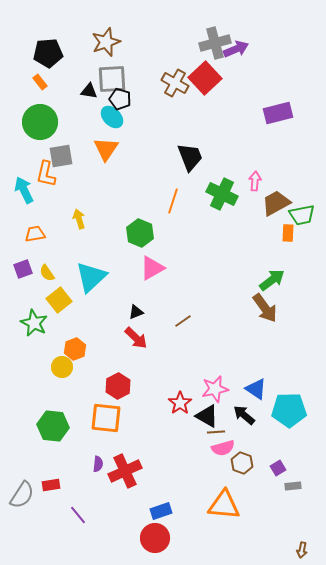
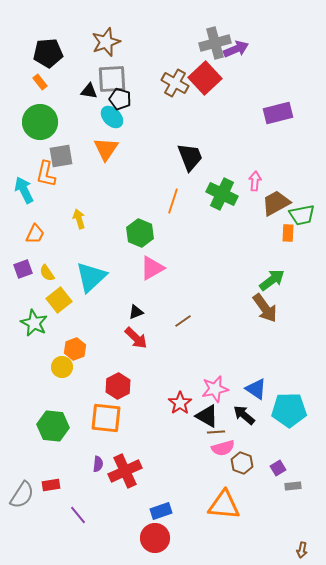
orange trapezoid at (35, 234): rotated 125 degrees clockwise
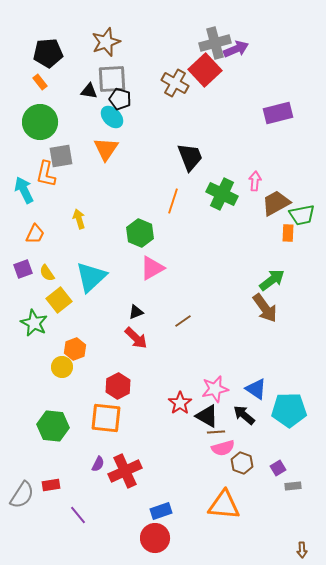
red square at (205, 78): moved 8 px up
purple semicircle at (98, 464): rotated 21 degrees clockwise
brown arrow at (302, 550): rotated 14 degrees counterclockwise
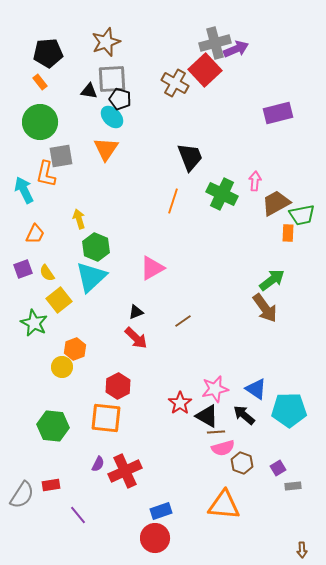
green hexagon at (140, 233): moved 44 px left, 14 px down
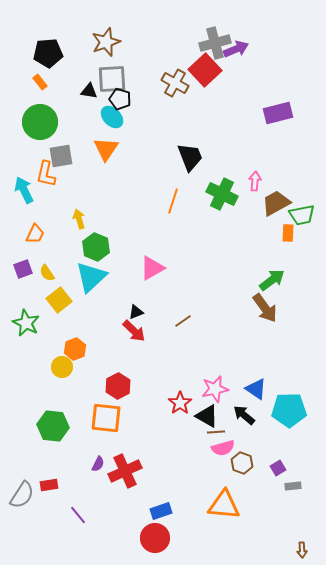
green star at (34, 323): moved 8 px left
red arrow at (136, 338): moved 2 px left, 7 px up
red rectangle at (51, 485): moved 2 px left
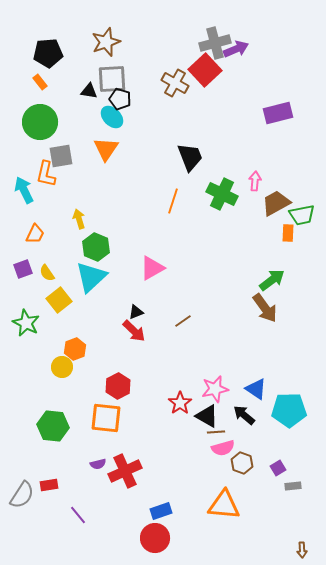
purple semicircle at (98, 464): rotated 49 degrees clockwise
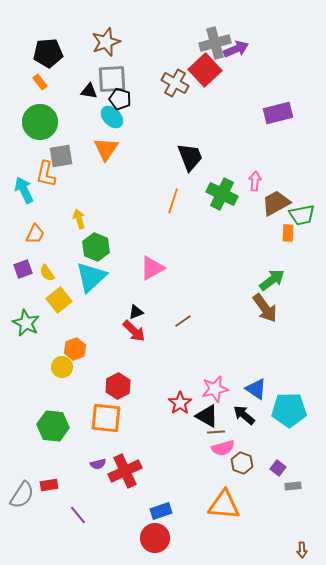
purple square at (278, 468): rotated 21 degrees counterclockwise
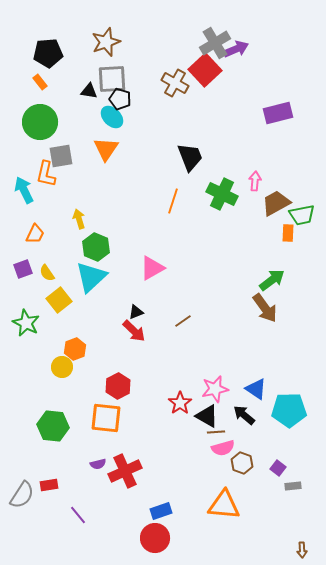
gray cross at (215, 43): rotated 16 degrees counterclockwise
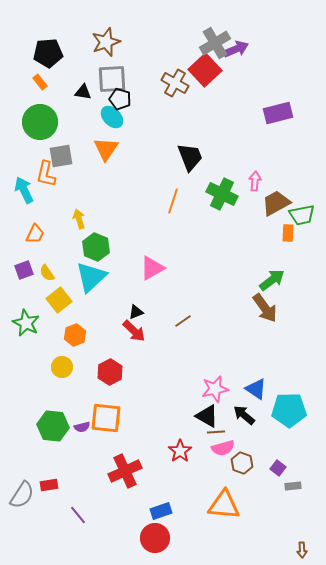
black triangle at (89, 91): moved 6 px left, 1 px down
purple square at (23, 269): moved 1 px right, 1 px down
orange hexagon at (75, 349): moved 14 px up
red hexagon at (118, 386): moved 8 px left, 14 px up
red star at (180, 403): moved 48 px down
purple semicircle at (98, 464): moved 16 px left, 37 px up
